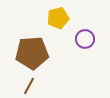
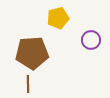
purple circle: moved 6 px right, 1 px down
brown line: moved 1 px left, 2 px up; rotated 30 degrees counterclockwise
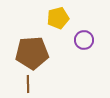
purple circle: moved 7 px left
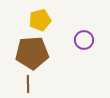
yellow pentagon: moved 18 px left, 2 px down
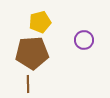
yellow pentagon: moved 2 px down
